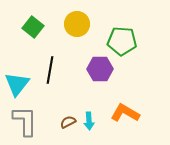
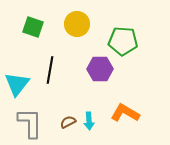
green square: rotated 20 degrees counterclockwise
green pentagon: moved 1 px right
gray L-shape: moved 5 px right, 2 px down
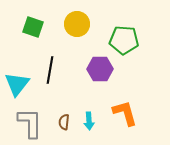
green pentagon: moved 1 px right, 1 px up
orange L-shape: rotated 44 degrees clockwise
brown semicircle: moved 4 px left; rotated 56 degrees counterclockwise
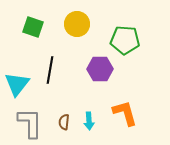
green pentagon: moved 1 px right
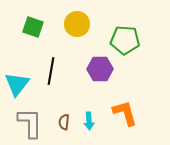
black line: moved 1 px right, 1 px down
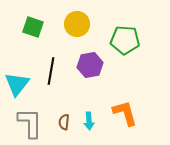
purple hexagon: moved 10 px left, 4 px up; rotated 10 degrees counterclockwise
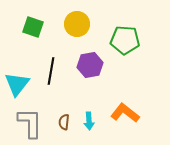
orange L-shape: rotated 36 degrees counterclockwise
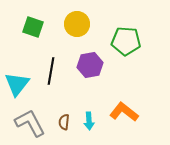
green pentagon: moved 1 px right, 1 px down
orange L-shape: moved 1 px left, 1 px up
gray L-shape: rotated 28 degrees counterclockwise
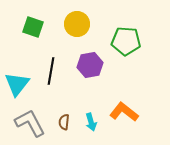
cyan arrow: moved 2 px right, 1 px down; rotated 12 degrees counterclockwise
